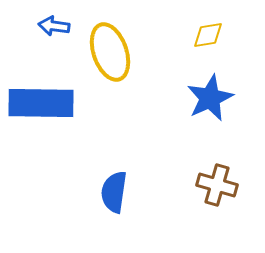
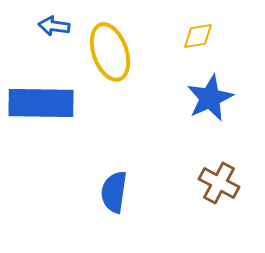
yellow diamond: moved 10 px left, 1 px down
brown cross: moved 2 px right, 2 px up; rotated 12 degrees clockwise
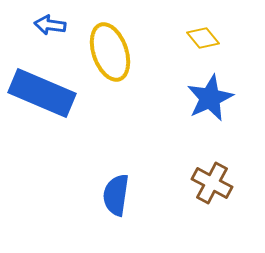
blue arrow: moved 4 px left, 1 px up
yellow diamond: moved 5 px right, 2 px down; rotated 60 degrees clockwise
blue rectangle: moved 1 px right, 10 px up; rotated 22 degrees clockwise
brown cross: moved 7 px left
blue semicircle: moved 2 px right, 3 px down
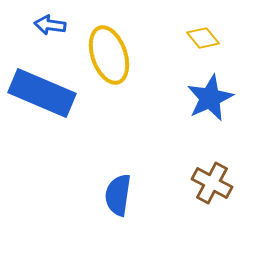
yellow ellipse: moved 1 px left, 3 px down
blue semicircle: moved 2 px right
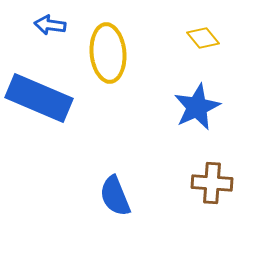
yellow ellipse: moved 1 px left, 2 px up; rotated 14 degrees clockwise
blue rectangle: moved 3 px left, 5 px down
blue star: moved 13 px left, 9 px down
brown cross: rotated 24 degrees counterclockwise
blue semicircle: moved 3 px left, 1 px down; rotated 30 degrees counterclockwise
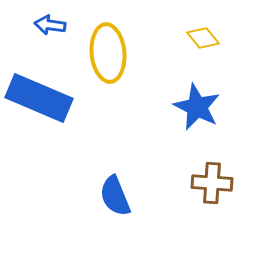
blue star: rotated 21 degrees counterclockwise
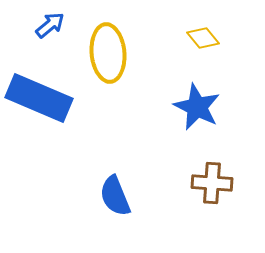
blue arrow: rotated 132 degrees clockwise
